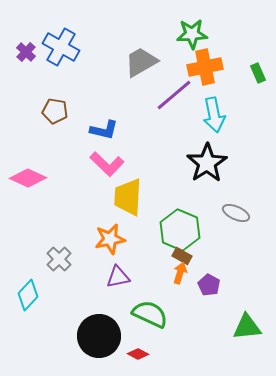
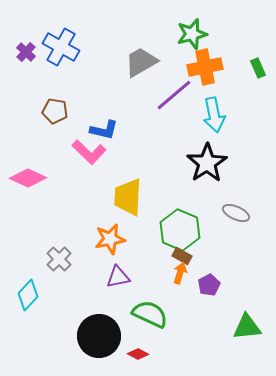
green star: rotated 12 degrees counterclockwise
green rectangle: moved 5 px up
pink L-shape: moved 18 px left, 12 px up
purple pentagon: rotated 15 degrees clockwise
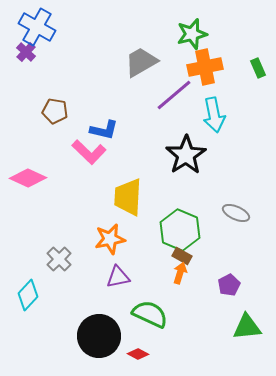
blue cross: moved 24 px left, 20 px up
black star: moved 21 px left, 8 px up
purple pentagon: moved 20 px right
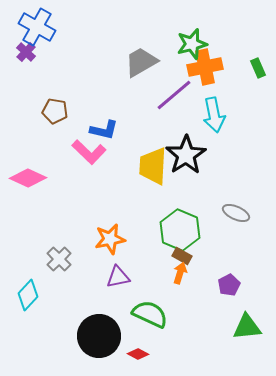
green star: moved 10 px down
yellow trapezoid: moved 25 px right, 31 px up
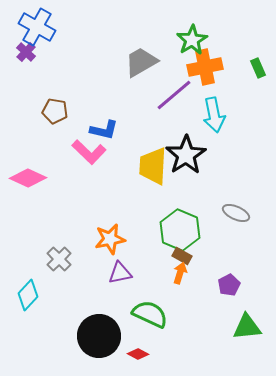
green star: moved 4 px up; rotated 16 degrees counterclockwise
purple triangle: moved 2 px right, 4 px up
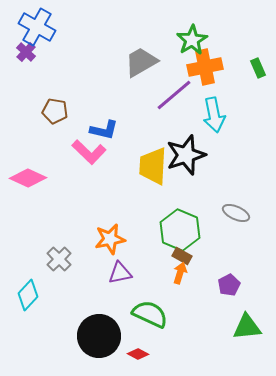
black star: rotated 15 degrees clockwise
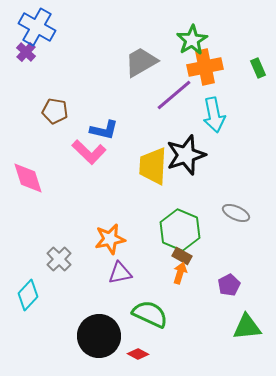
pink diamond: rotated 48 degrees clockwise
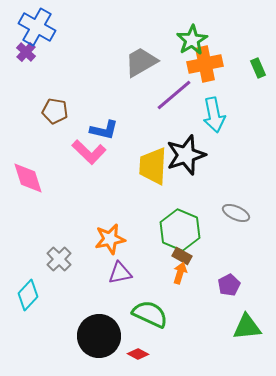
orange cross: moved 3 px up
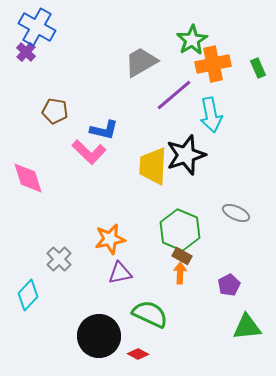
orange cross: moved 8 px right
cyan arrow: moved 3 px left
orange arrow: rotated 15 degrees counterclockwise
